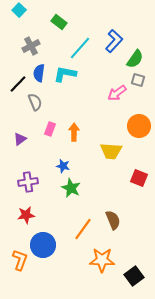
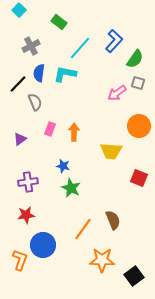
gray square: moved 3 px down
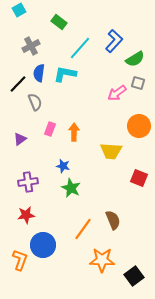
cyan square: rotated 16 degrees clockwise
green semicircle: rotated 24 degrees clockwise
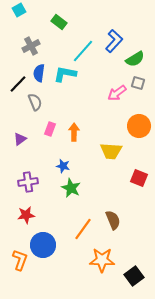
cyan line: moved 3 px right, 3 px down
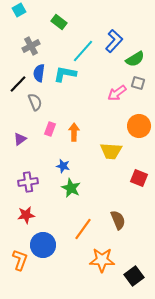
brown semicircle: moved 5 px right
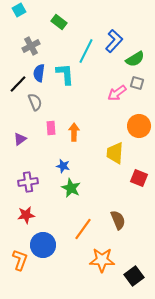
cyan line: moved 3 px right; rotated 15 degrees counterclockwise
cyan L-shape: rotated 75 degrees clockwise
gray square: moved 1 px left
pink rectangle: moved 1 px right, 1 px up; rotated 24 degrees counterclockwise
yellow trapezoid: moved 4 px right, 2 px down; rotated 90 degrees clockwise
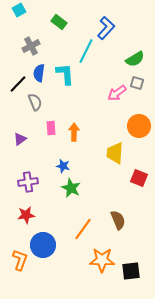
blue L-shape: moved 8 px left, 13 px up
black square: moved 3 px left, 5 px up; rotated 30 degrees clockwise
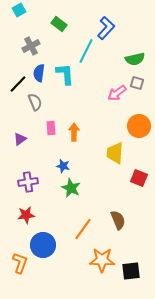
green rectangle: moved 2 px down
green semicircle: rotated 18 degrees clockwise
orange L-shape: moved 3 px down
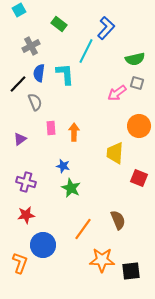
purple cross: moved 2 px left; rotated 24 degrees clockwise
